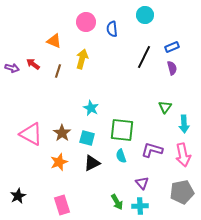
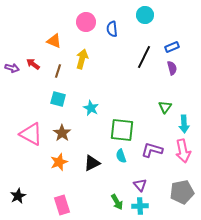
cyan square: moved 29 px left, 39 px up
pink arrow: moved 4 px up
purple triangle: moved 2 px left, 2 px down
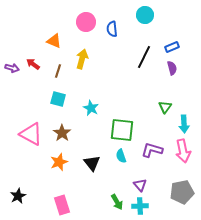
black triangle: rotated 42 degrees counterclockwise
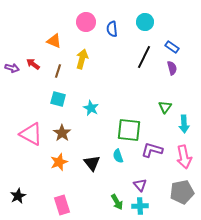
cyan circle: moved 7 px down
blue rectangle: rotated 56 degrees clockwise
green square: moved 7 px right
pink arrow: moved 1 px right, 6 px down
cyan semicircle: moved 3 px left
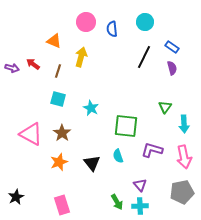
yellow arrow: moved 1 px left, 2 px up
green square: moved 3 px left, 4 px up
black star: moved 2 px left, 1 px down
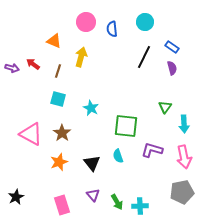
purple triangle: moved 47 px left, 10 px down
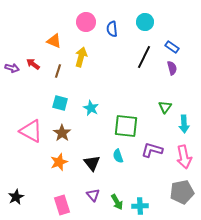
cyan square: moved 2 px right, 4 px down
pink triangle: moved 3 px up
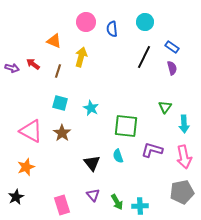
orange star: moved 33 px left, 5 px down
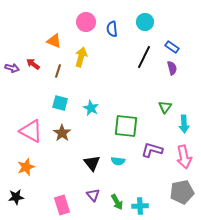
cyan semicircle: moved 5 px down; rotated 64 degrees counterclockwise
black star: rotated 21 degrees clockwise
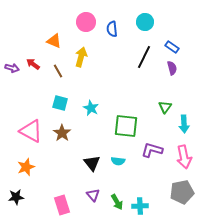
brown line: rotated 48 degrees counterclockwise
